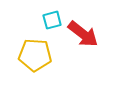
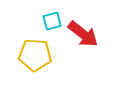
cyan square: moved 1 px down
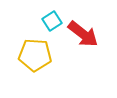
cyan square: rotated 18 degrees counterclockwise
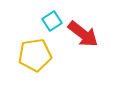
yellow pentagon: rotated 12 degrees counterclockwise
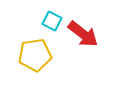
cyan square: rotated 30 degrees counterclockwise
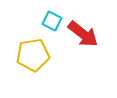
yellow pentagon: moved 2 px left
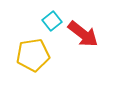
cyan square: rotated 24 degrees clockwise
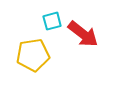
cyan square: rotated 24 degrees clockwise
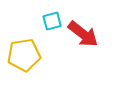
yellow pentagon: moved 9 px left
